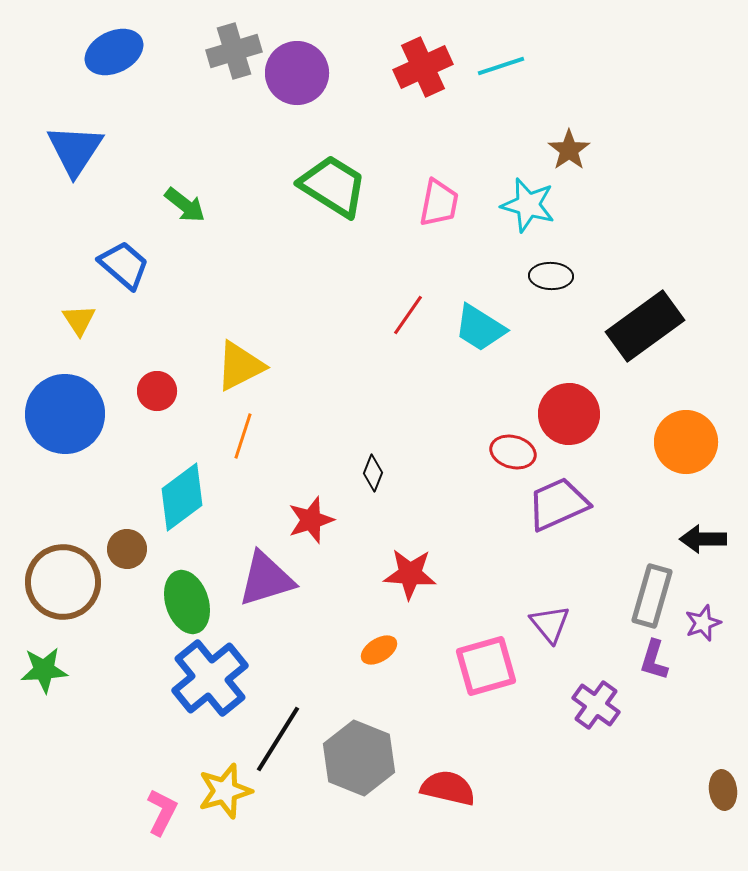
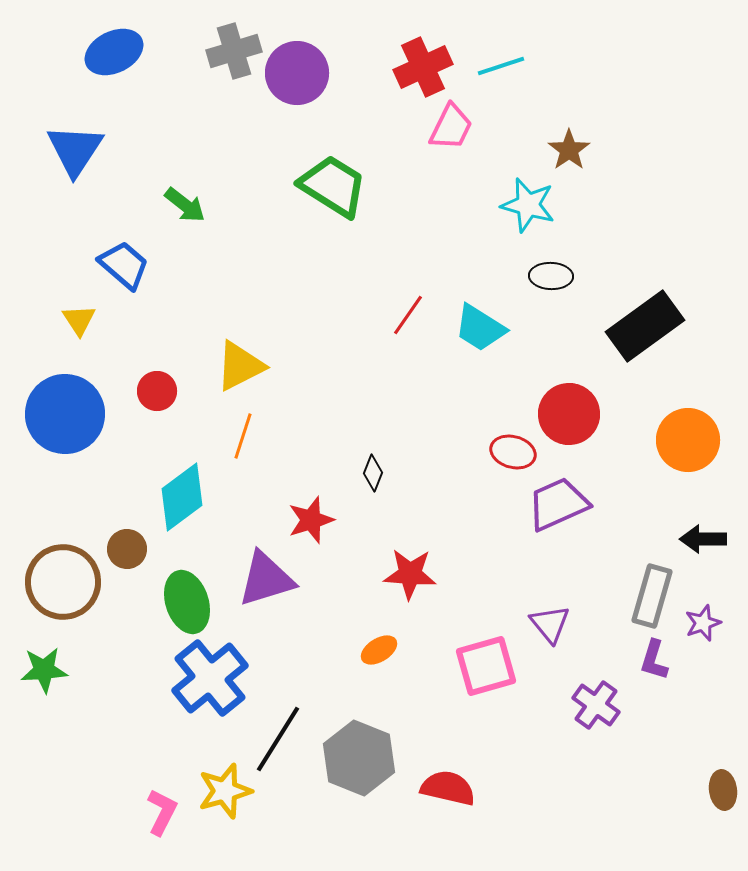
pink trapezoid at (439, 203): moved 12 px right, 76 px up; rotated 15 degrees clockwise
orange circle at (686, 442): moved 2 px right, 2 px up
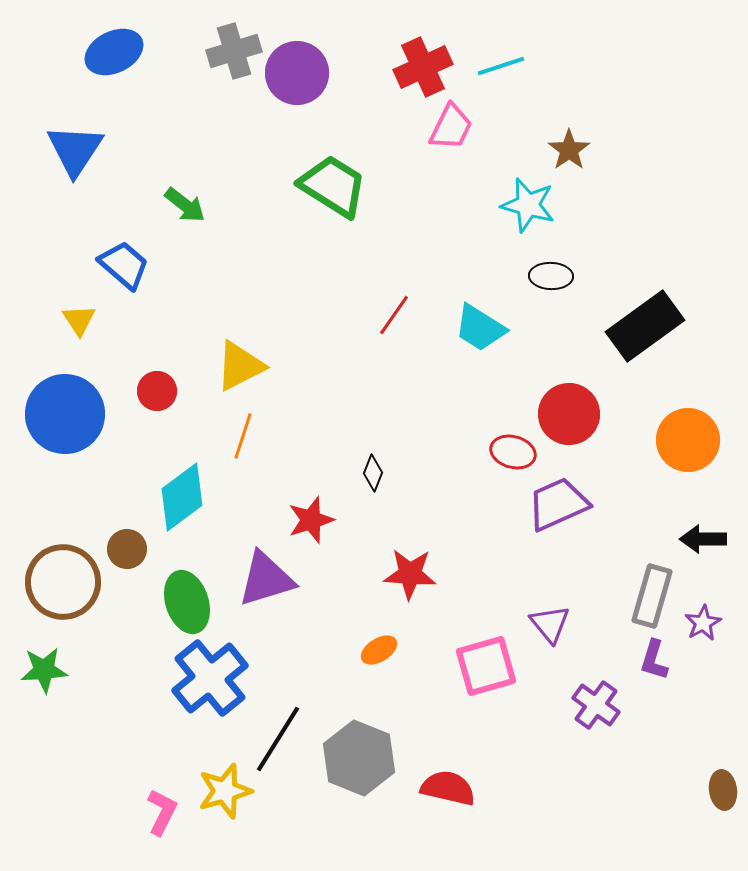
red line at (408, 315): moved 14 px left
purple star at (703, 623): rotated 9 degrees counterclockwise
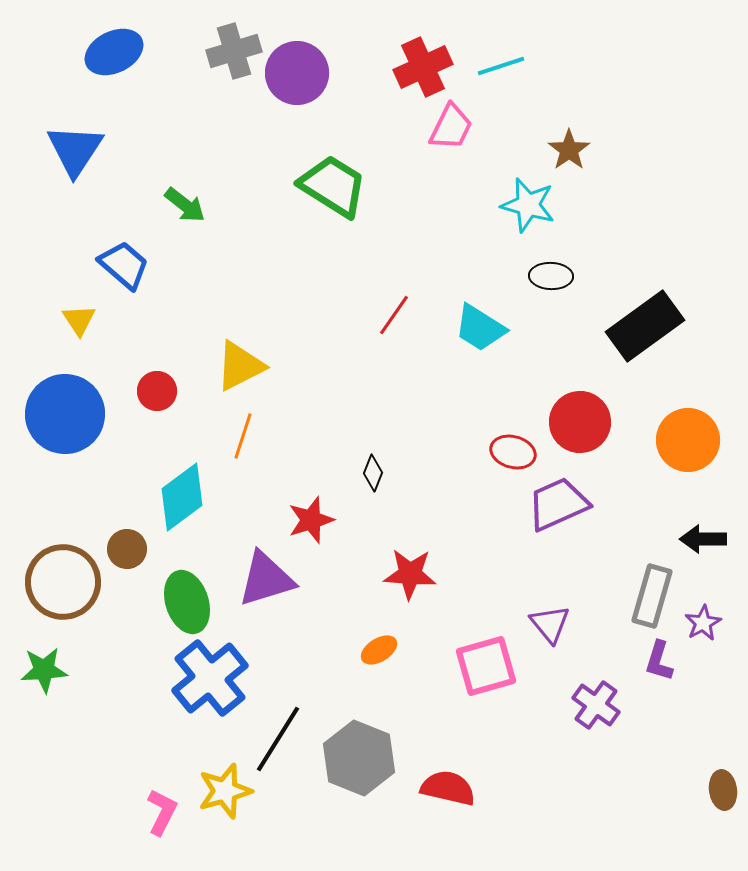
red circle at (569, 414): moved 11 px right, 8 px down
purple L-shape at (654, 660): moved 5 px right, 1 px down
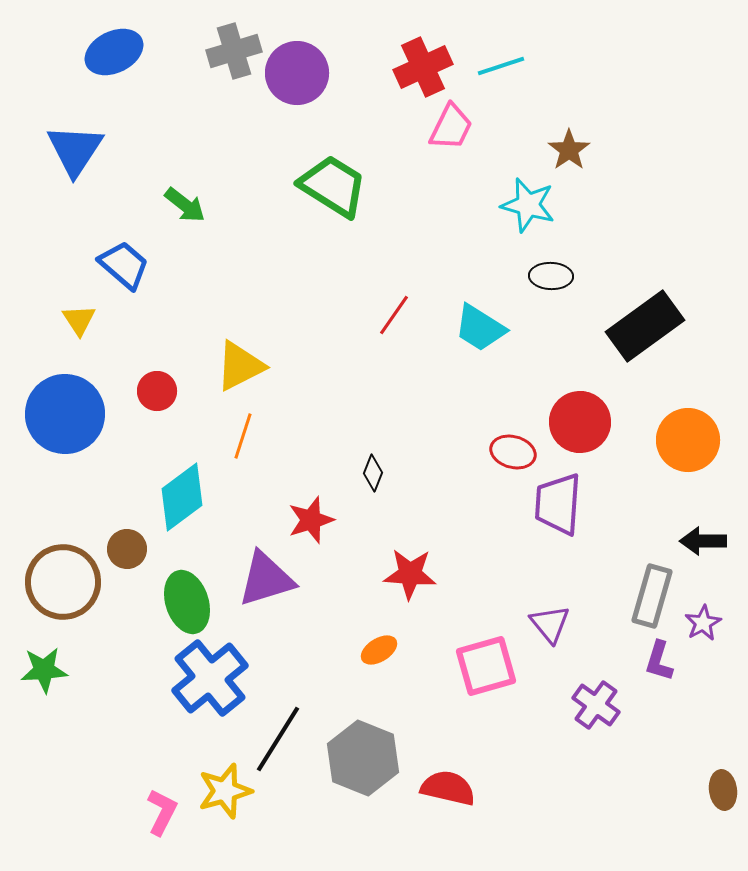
purple trapezoid at (558, 504): rotated 62 degrees counterclockwise
black arrow at (703, 539): moved 2 px down
gray hexagon at (359, 758): moved 4 px right
